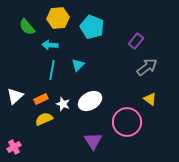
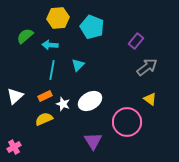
green semicircle: moved 2 px left, 9 px down; rotated 90 degrees clockwise
orange rectangle: moved 4 px right, 3 px up
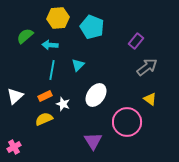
white ellipse: moved 6 px right, 6 px up; rotated 25 degrees counterclockwise
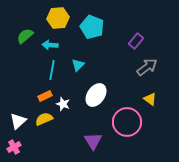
white triangle: moved 3 px right, 25 px down
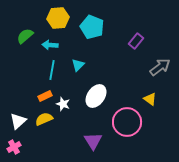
gray arrow: moved 13 px right
white ellipse: moved 1 px down
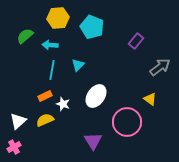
yellow semicircle: moved 1 px right, 1 px down
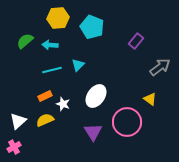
green semicircle: moved 5 px down
cyan line: rotated 66 degrees clockwise
purple triangle: moved 9 px up
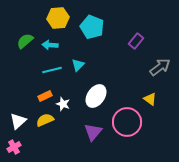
purple triangle: rotated 12 degrees clockwise
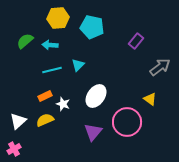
cyan pentagon: rotated 10 degrees counterclockwise
pink cross: moved 2 px down
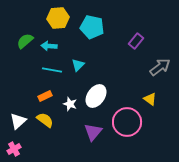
cyan arrow: moved 1 px left, 1 px down
cyan line: rotated 24 degrees clockwise
white star: moved 7 px right
yellow semicircle: rotated 60 degrees clockwise
